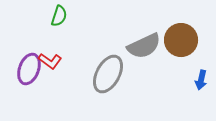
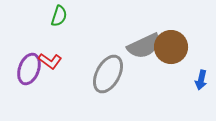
brown circle: moved 10 px left, 7 px down
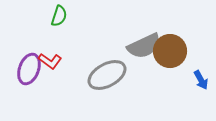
brown circle: moved 1 px left, 4 px down
gray ellipse: moved 1 px left, 1 px down; rotated 33 degrees clockwise
blue arrow: rotated 42 degrees counterclockwise
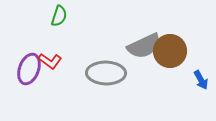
gray ellipse: moved 1 px left, 2 px up; rotated 30 degrees clockwise
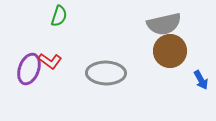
gray semicircle: moved 20 px right, 22 px up; rotated 12 degrees clockwise
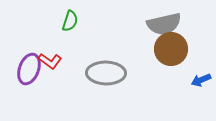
green semicircle: moved 11 px right, 5 px down
brown circle: moved 1 px right, 2 px up
blue arrow: rotated 96 degrees clockwise
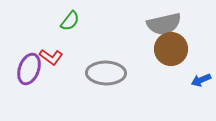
green semicircle: rotated 20 degrees clockwise
red L-shape: moved 1 px right, 4 px up
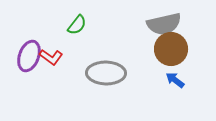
green semicircle: moved 7 px right, 4 px down
purple ellipse: moved 13 px up
blue arrow: moved 26 px left; rotated 60 degrees clockwise
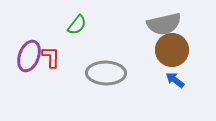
brown circle: moved 1 px right, 1 px down
red L-shape: rotated 125 degrees counterclockwise
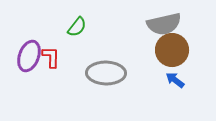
green semicircle: moved 2 px down
